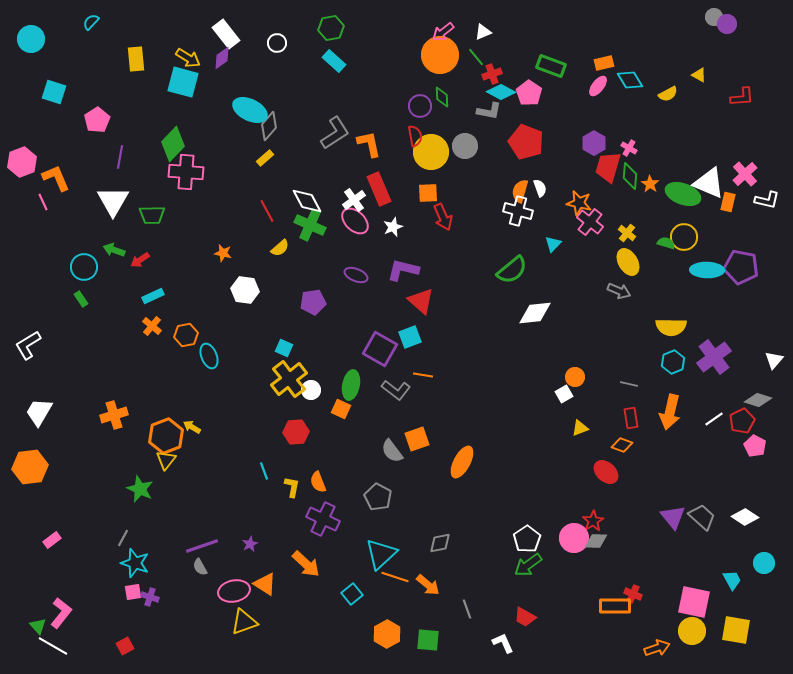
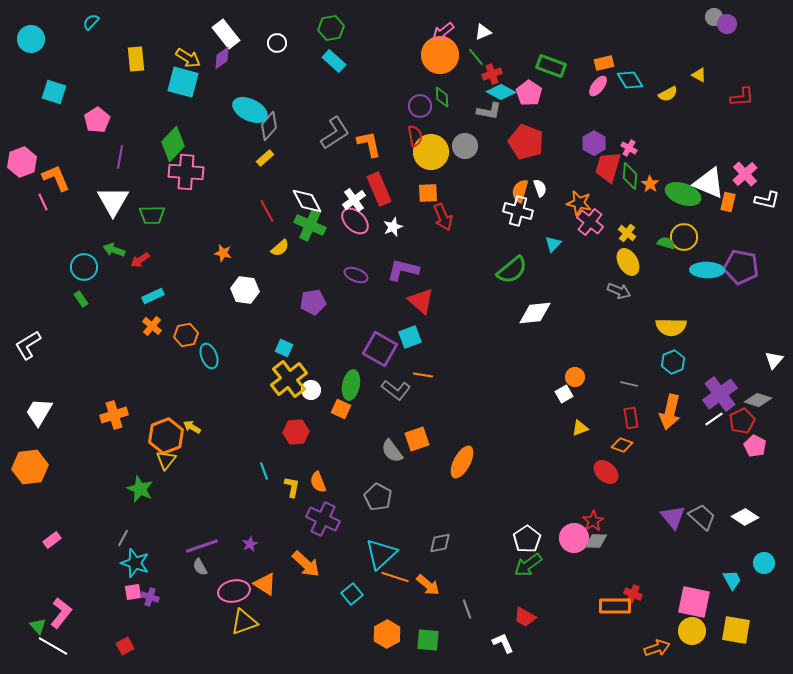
purple cross at (714, 357): moved 6 px right, 37 px down
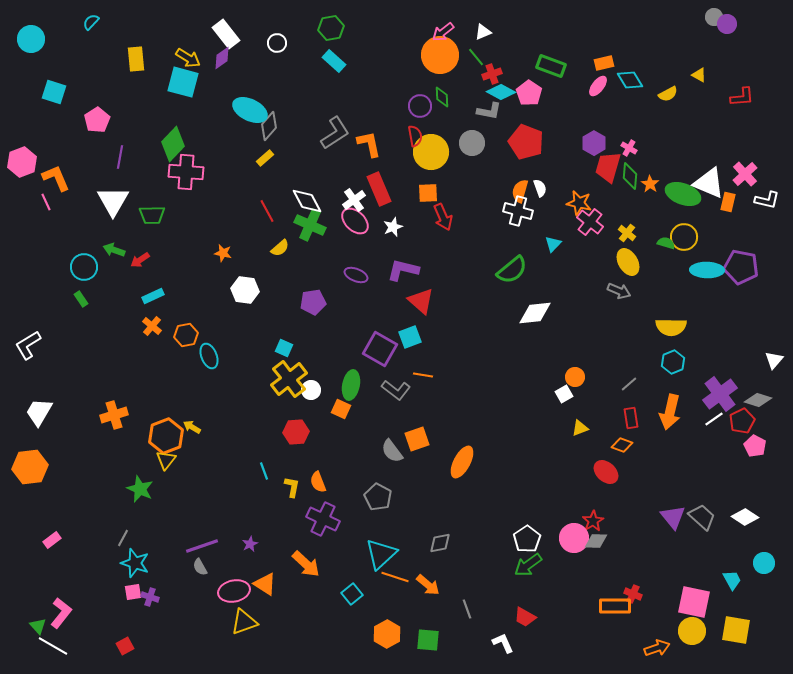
gray circle at (465, 146): moved 7 px right, 3 px up
pink line at (43, 202): moved 3 px right
gray line at (629, 384): rotated 54 degrees counterclockwise
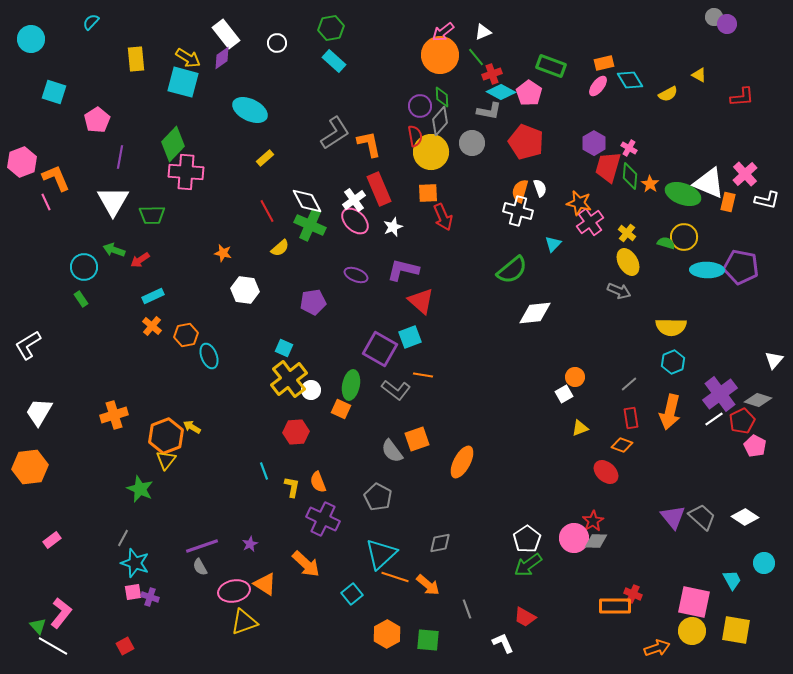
gray diamond at (269, 126): moved 171 px right, 5 px up
pink cross at (590, 222): rotated 16 degrees clockwise
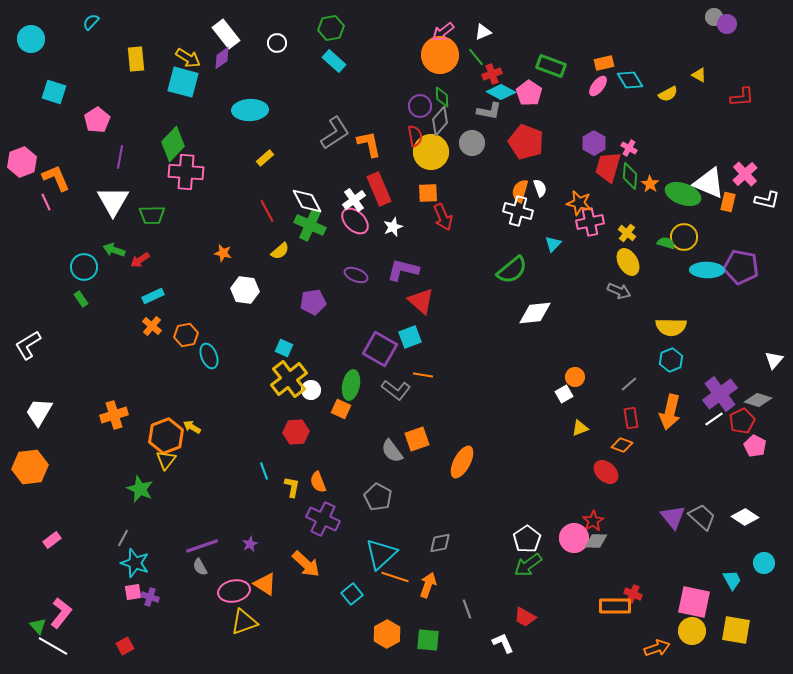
cyan ellipse at (250, 110): rotated 28 degrees counterclockwise
pink cross at (590, 222): rotated 24 degrees clockwise
yellow semicircle at (280, 248): moved 3 px down
cyan hexagon at (673, 362): moved 2 px left, 2 px up
orange arrow at (428, 585): rotated 110 degrees counterclockwise
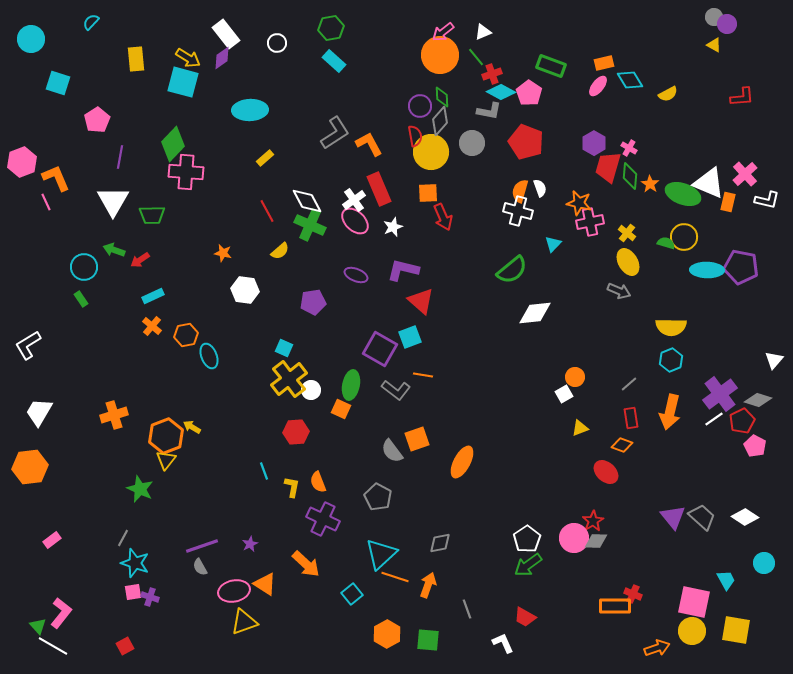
yellow triangle at (699, 75): moved 15 px right, 30 px up
cyan square at (54, 92): moved 4 px right, 9 px up
orange L-shape at (369, 144): rotated 16 degrees counterclockwise
cyan trapezoid at (732, 580): moved 6 px left
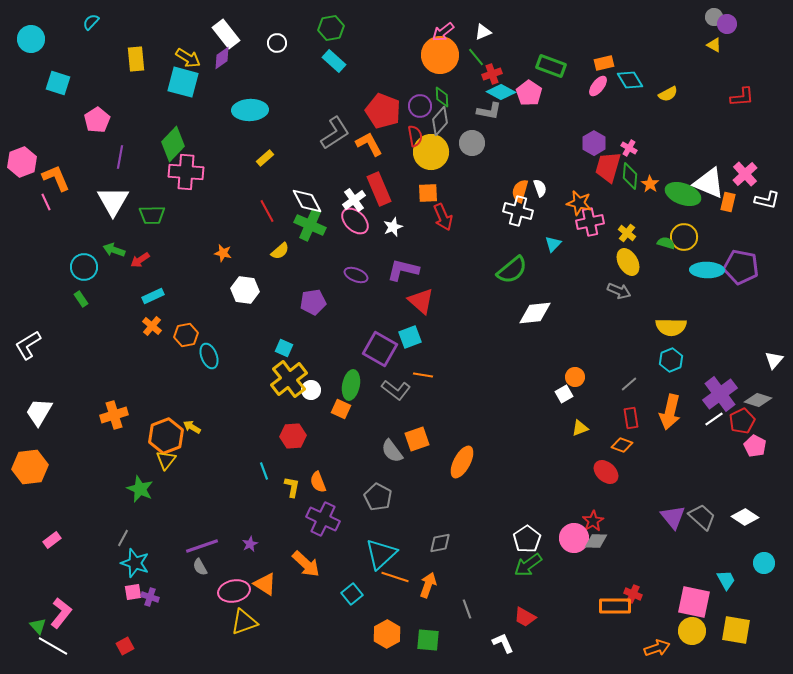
red pentagon at (526, 142): moved 143 px left, 31 px up
red hexagon at (296, 432): moved 3 px left, 4 px down
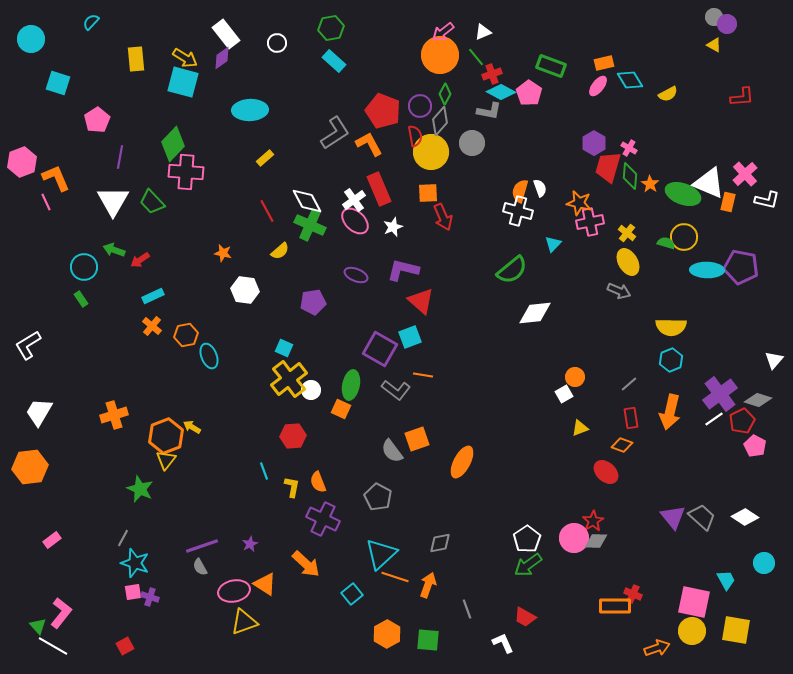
yellow arrow at (188, 58): moved 3 px left
green diamond at (442, 97): moved 3 px right, 3 px up; rotated 30 degrees clockwise
green trapezoid at (152, 215): moved 13 px up; rotated 48 degrees clockwise
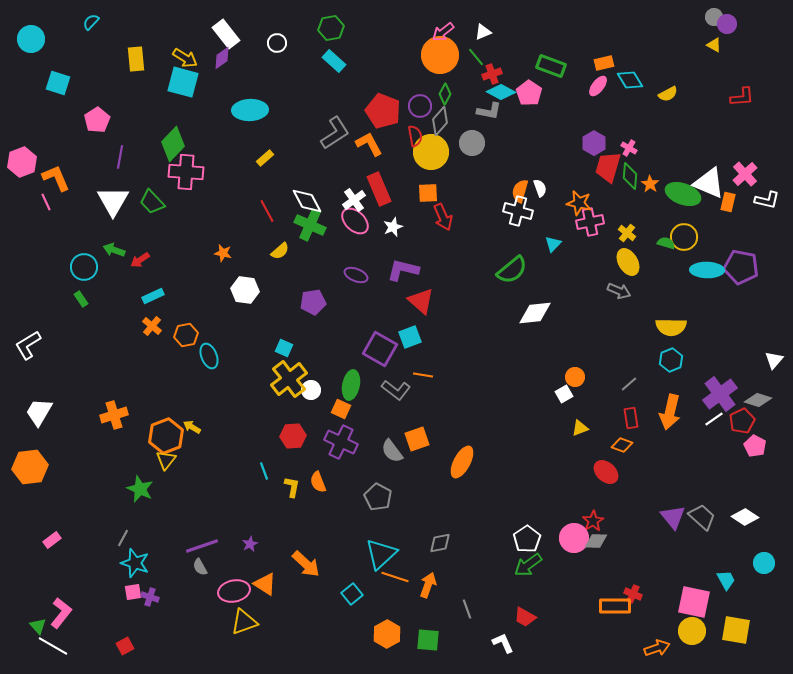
purple cross at (323, 519): moved 18 px right, 77 px up
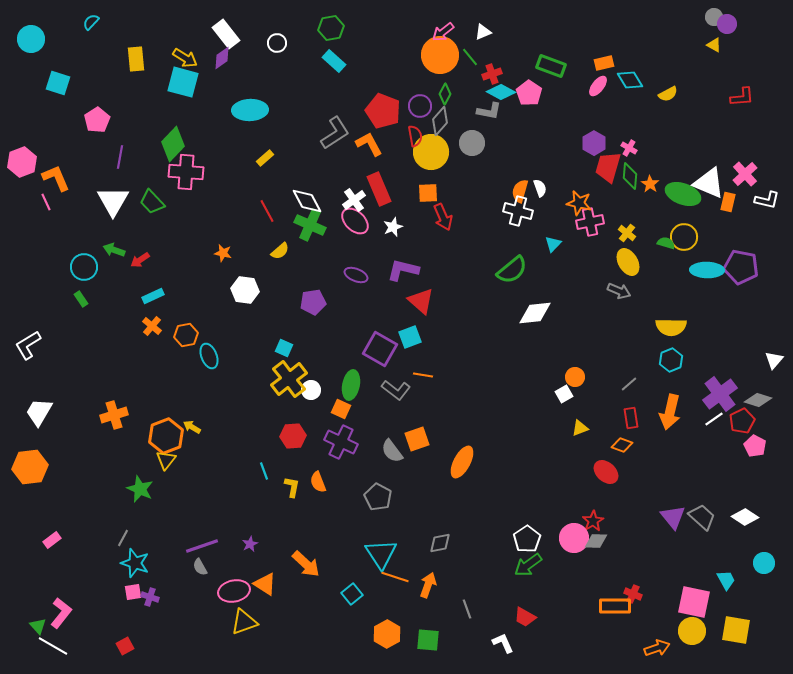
green line at (476, 57): moved 6 px left
cyan triangle at (381, 554): rotated 20 degrees counterclockwise
